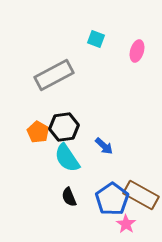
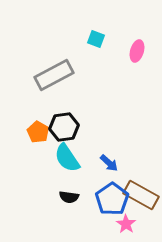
blue arrow: moved 5 px right, 17 px down
black semicircle: rotated 60 degrees counterclockwise
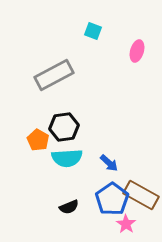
cyan square: moved 3 px left, 8 px up
orange pentagon: moved 8 px down
cyan semicircle: rotated 60 degrees counterclockwise
black semicircle: moved 10 px down; rotated 30 degrees counterclockwise
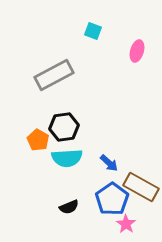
brown rectangle: moved 8 px up
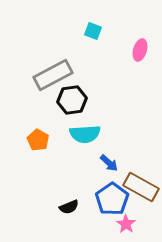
pink ellipse: moved 3 px right, 1 px up
gray rectangle: moved 1 px left
black hexagon: moved 8 px right, 27 px up
cyan semicircle: moved 18 px right, 24 px up
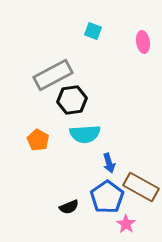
pink ellipse: moved 3 px right, 8 px up; rotated 25 degrees counterclockwise
blue arrow: rotated 30 degrees clockwise
blue pentagon: moved 5 px left, 2 px up
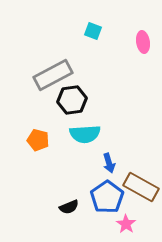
orange pentagon: rotated 15 degrees counterclockwise
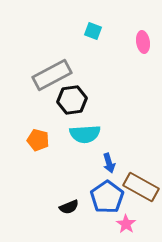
gray rectangle: moved 1 px left
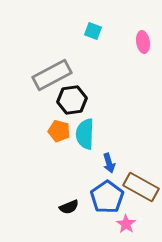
cyan semicircle: rotated 96 degrees clockwise
orange pentagon: moved 21 px right, 9 px up
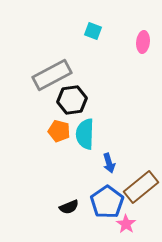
pink ellipse: rotated 15 degrees clockwise
brown rectangle: rotated 68 degrees counterclockwise
blue pentagon: moved 5 px down
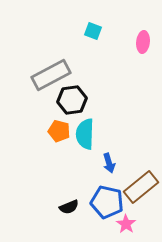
gray rectangle: moved 1 px left
blue pentagon: rotated 24 degrees counterclockwise
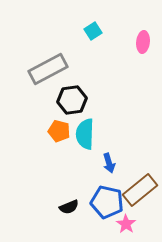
cyan square: rotated 36 degrees clockwise
gray rectangle: moved 3 px left, 6 px up
brown rectangle: moved 1 px left, 3 px down
